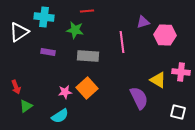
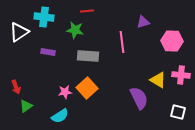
pink hexagon: moved 7 px right, 6 px down
pink cross: moved 3 px down
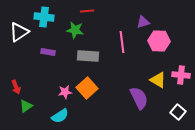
pink hexagon: moved 13 px left
white square: rotated 28 degrees clockwise
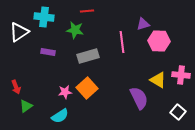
purple triangle: moved 2 px down
gray rectangle: rotated 20 degrees counterclockwise
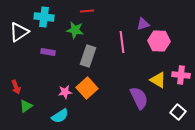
gray rectangle: rotated 55 degrees counterclockwise
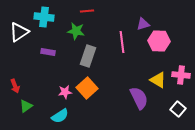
green star: moved 1 px right, 1 px down
red arrow: moved 1 px left, 1 px up
white square: moved 3 px up
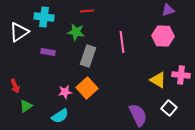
purple triangle: moved 25 px right, 14 px up
green star: moved 1 px down
pink hexagon: moved 4 px right, 5 px up
purple semicircle: moved 1 px left, 17 px down
white square: moved 9 px left, 1 px up
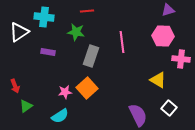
gray rectangle: moved 3 px right
pink cross: moved 16 px up
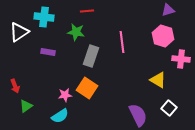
pink hexagon: rotated 15 degrees clockwise
orange square: rotated 15 degrees counterclockwise
pink star: moved 3 px down
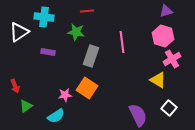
purple triangle: moved 2 px left, 1 px down
pink cross: moved 9 px left; rotated 36 degrees counterclockwise
cyan semicircle: moved 4 px left
